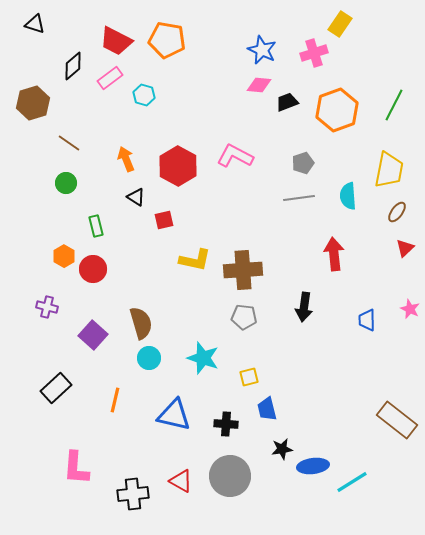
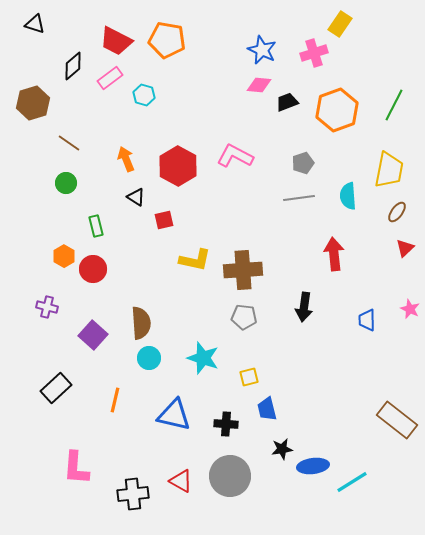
brown semicircle at (141, 323): rotated 12 degrees clockwise
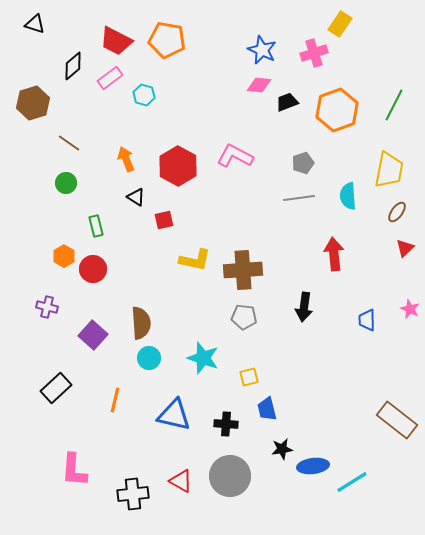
pink L-shape at (76, 468): moved 2 px left, 2 px down
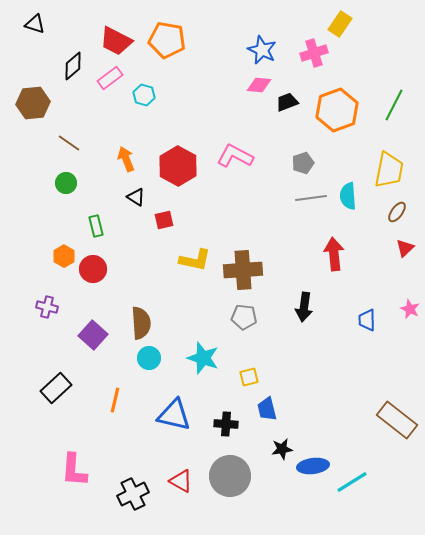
brown hexagon at (33, 103): rotated 12 degrees clockwise
gray line at (299, 198): moved 12 px right
black cross at (133, 494): rotated 20 degrees counterclockwise
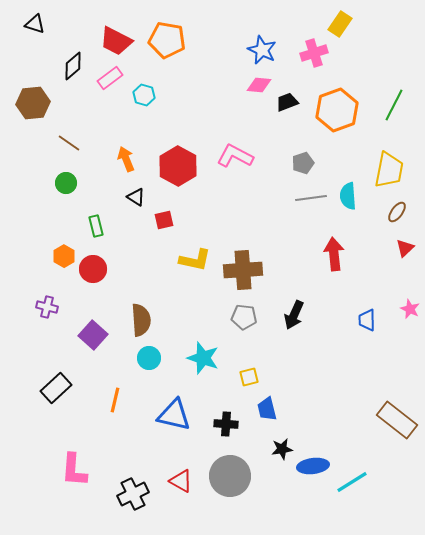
black arrow at (304, 307): moved 10 px left, 8 px down; rotated 16 degrees clockwise
brown semicircle at (141, 323): moved 3 px up
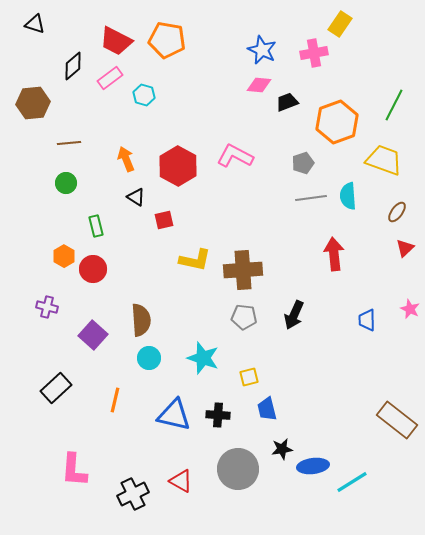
pink cross at (314, 53): rotated 8 degrees clockwise
orange hexagon at (337, 110): moved 12 px down
brown line at (69, 143): rotated 40 degrees counterclockwise
yellow trapezoid at (389, 170): moved 5 px left, 10 px up; rotated 81 degrees counterclockwise
black cross at (226, 424): moved 8 px left, 9 px up
gray circle at (230, 476): moved 8 px right, 7 px up
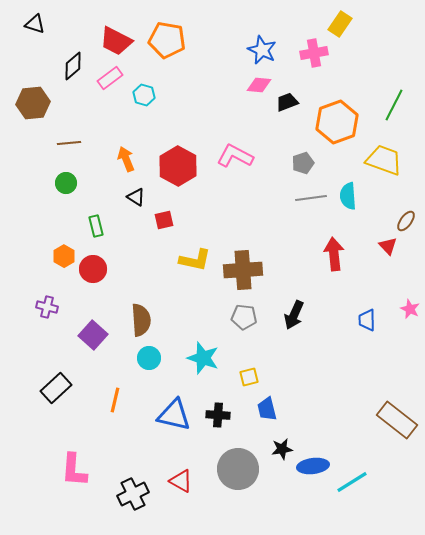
brown ellipse at (397, 212): moved 9 px right, 9 px down
red triangle at (405, 248): moved 17 px left, 2 px up; rotated 30 degrees counterclockwise
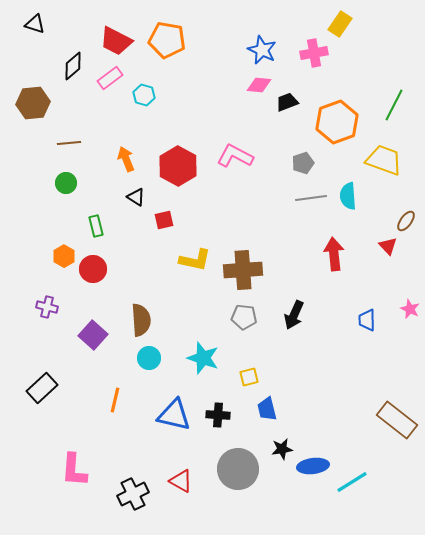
black rectangle at (56, 388): moved 14 px left
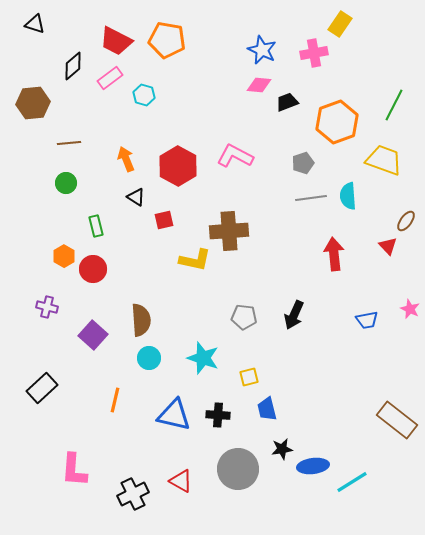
brown cross at (243, 270): moved 14 px left, 39 px up
blue trapezoid at (367, 320): rotated 100 degrees counterclockwise
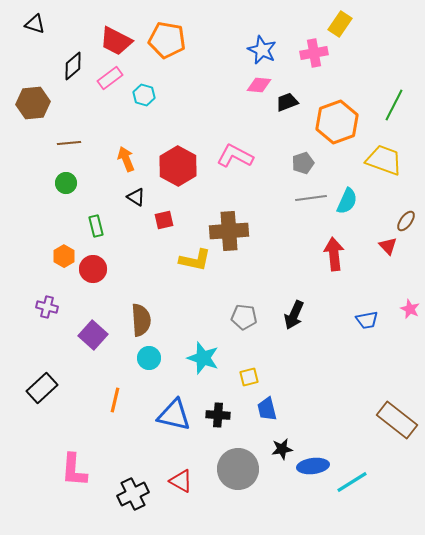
cyan semicircle at (348, 196): moved 1 px left, 5 px down; rotated 152 degrees counterclockwise
